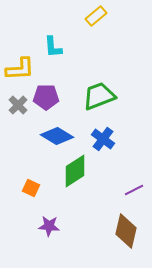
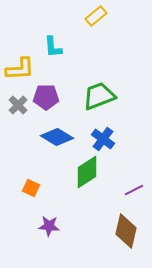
blue diamond: moved 1 px down
green diamond: moved 12 px right, 1 px down
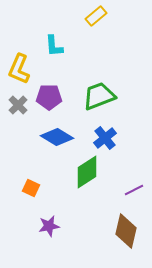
cyan L-shape: moved 1 px right, 1 px up
yellow L-shape: moved 1 px left; rotated 116 degrees clockwise
purple pentagon: moved 3 px right
blue cross: moved 2 px right, 1 px up; rotated 15 degrees clockwise
purple star: rotated 15 degrees counterclockwise
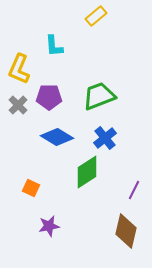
purple line: rotated 36 degrees counterclockwise
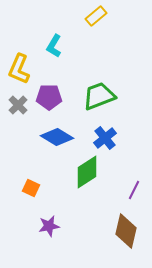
cyan L-shape: rotated 35 degrees clockwise
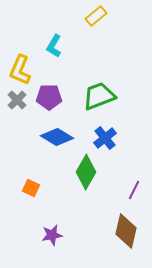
yellow L-shape: moved 1 px right, 1 px down
gray cross: moved 1 px left, 5 px up
green diamond: moved 1 px left; rotated 28 degrees counterclockwise
purple star: moved 3 px right, 9 px down
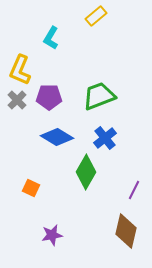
cyan L-shape: moved 3 px left, 8 px up
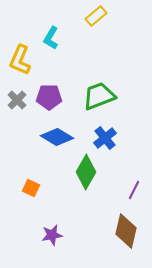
yellow L-shape: moved 10 px up
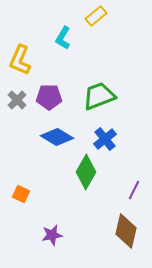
cyan L-shape: moved 12 px right
blue cross: moved 1 px down
orange square: moved 10 px left, 6 px down
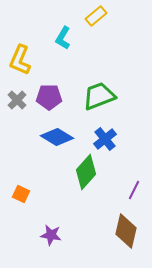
green diamond: rotated 12 degrees clockwise
purple star: moved 1 px left; rotated 20 degrees clockwise
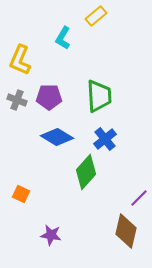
green trapezoid: rotated 108 degrees clockwise
gray cross: rotated 24 degrees counterclockwise
purple line: moved 5 px right, 8 px down; rotated 18 degrees clockwise
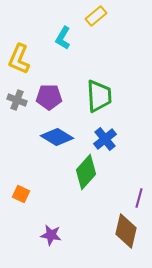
yellow L-shape: moved 1 px left, 1 px up
purple line: rotated 30 degrees counterclockwise
